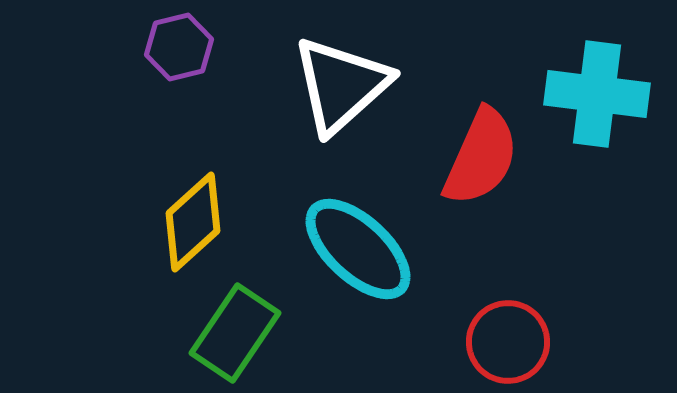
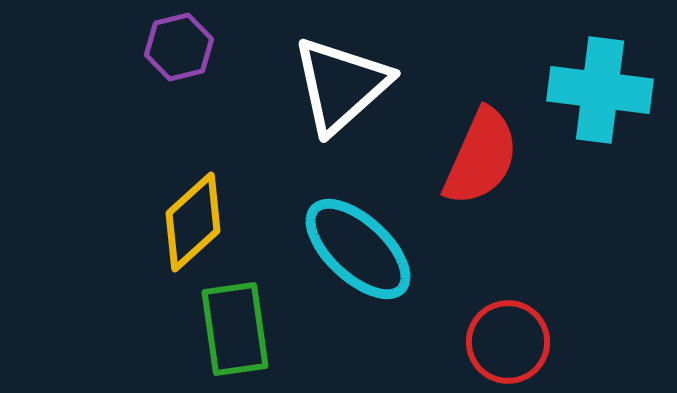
cyan cross: moved 3 px right, 4 px up
green rectangle: moved 4 px up; rotated 42 degrees counterclockwise
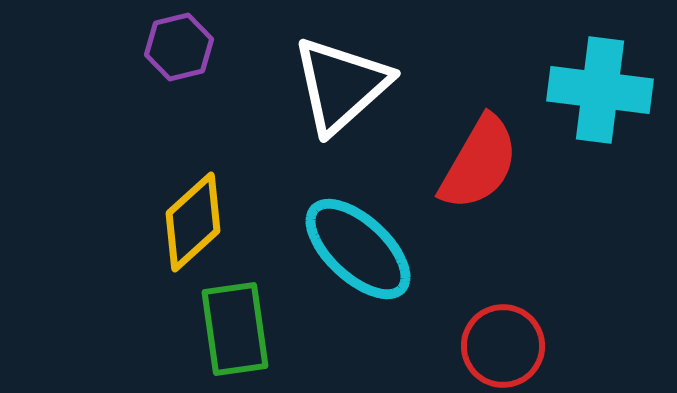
red semicircle: moved 2 px left, 6 px down; rotated 6 degrees clockwise
red circle: moved 5 px left, 4 px down
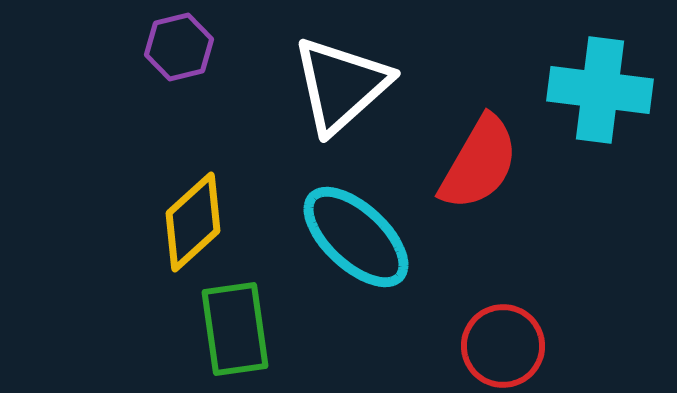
cyan ellipse: moved 2 px left, 12 px up
